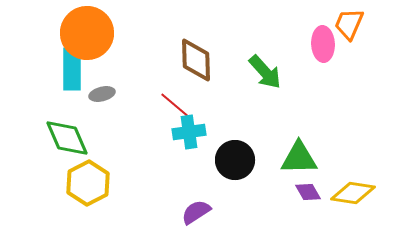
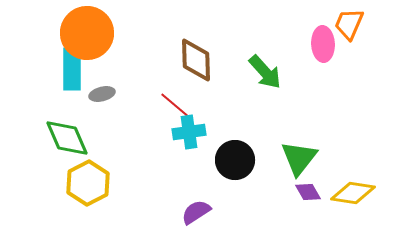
green triangle: rotated 51 degrees counterclockwise
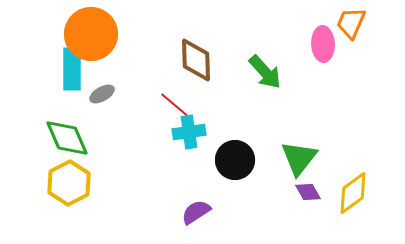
orange trapezoid: moved 2 px right, 1 px up
orange circle: moved 4 px right, 1 px down
gray ellipse: rotated 15 degrees counterclockwise
yellow hexagon: moved 19 px left
yellow diamond: rotated 45 degrees counterclockwise
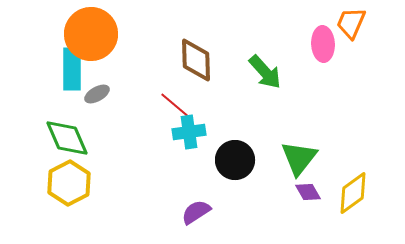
gray ellipse: moved 5 px left
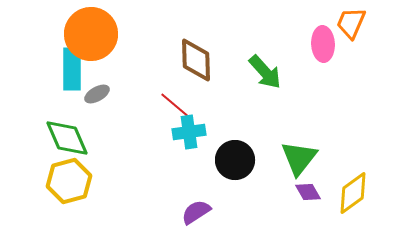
yellow hexagon: moved 2 px up; rotated 12 degrees clockwise
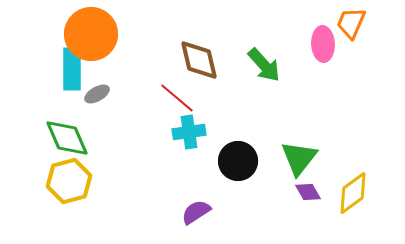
brown diamond: moved 3 px right; rotated 12 degrees counterclockwise
green arrow: moved 1 px left, 7 px up
red line: moved 9 px up
black circle: moved 3 px right, 1 px down
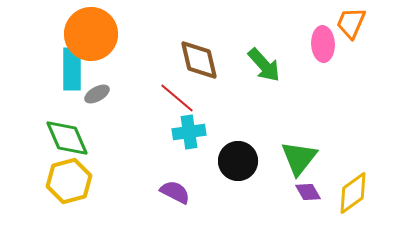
purple semicircle: moved 21 px left, 20 px up; rotated 60 degrees clockwise
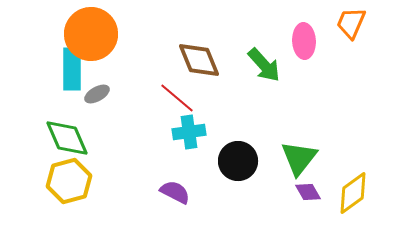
pink ellipse: moved 19 px left, 3 px up
brown diamond: rotated 9 degrees counterclockwise
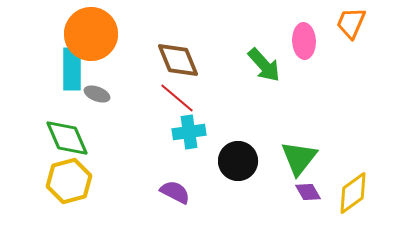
brown diamond: moved 21 px left
gray ellipse: rotated 50 degrees clockwise
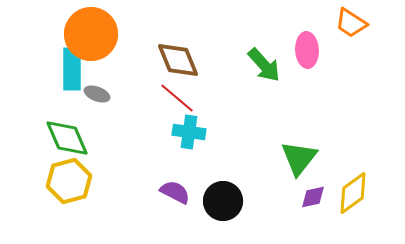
orange trapezoid: rotated 80 degrees counterclockwise
pink ellipse: moved 3 px right, 9 px down
cyan cross: rotated 16 degrees clockwise
black circle: moved 15 px left, 40 px down
purple diamond: moved 5 px right, 5 px down; rotated 72 degrees counterclockwise
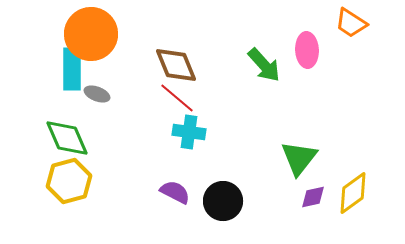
brown diamond: moved 2 px left, 5 px down
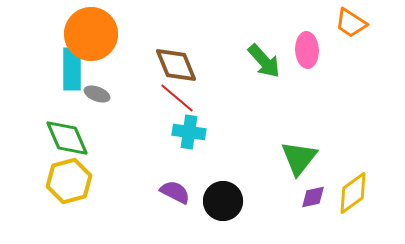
green arrow: moved 4 px up
